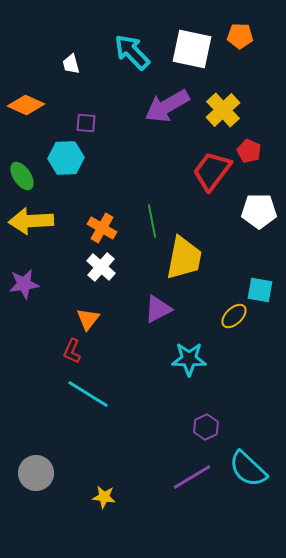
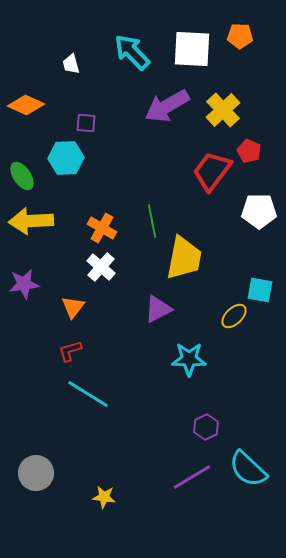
white square: rotated 9 degrees counterclockwise
orange triangle: moved 15 px left, 12 px up
red L-shape: moved 2 px left; rotated 50 degrees clockwise
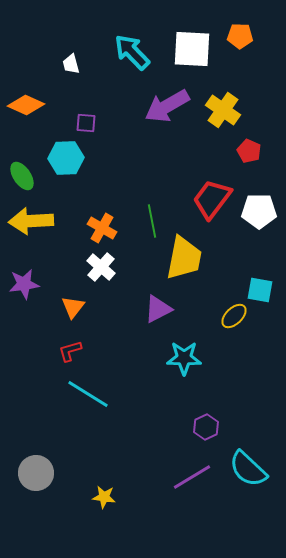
yellow cross: rotated 12 degrees counterclockwise
red trapezoid: moved 28 px down
cyan star: moved 5 px left, 1 px up
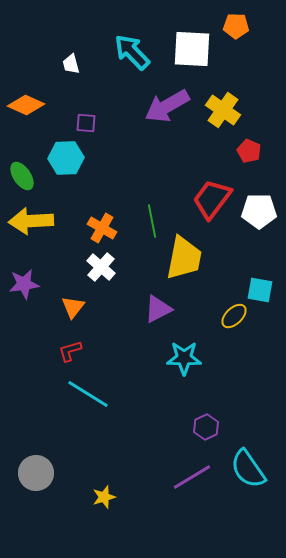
orange pentagon: moved 4 px left, 10 px up
cyan semicircle: rotated 12 degrees clockwise
yellow star: rotated 25 degrees counterclockwise
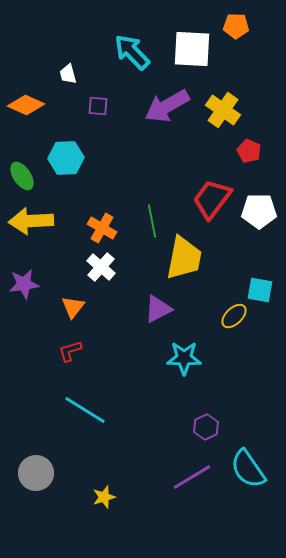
white trapezoid: moved 3 px left, 10 px down
purple square: moved 12 px right, 17 px up
cyan line: moved 3 px left, 16 px down
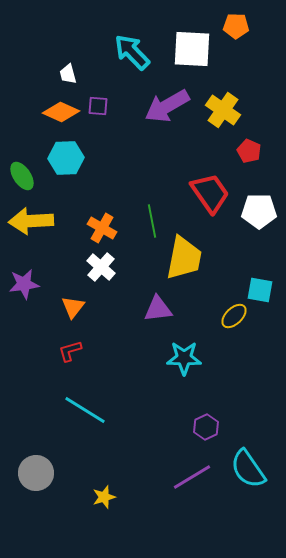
orange diamond: moved 35 px right, 7 px down
red trapezoid: moved 2 px left, 6 px up; rotated 108 degrees clockwise
purple triangle: rotated 20 degrees clockwise
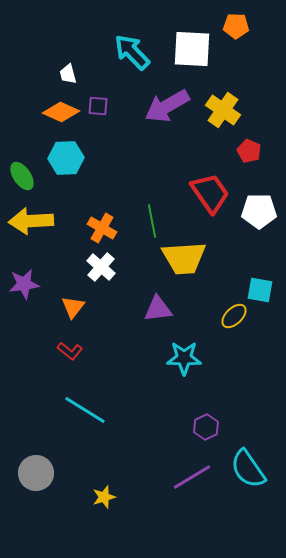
yellow trapezoid: rotated 75 degrees clockwise
red L-shape: rotated 125 degrees counterclockwise
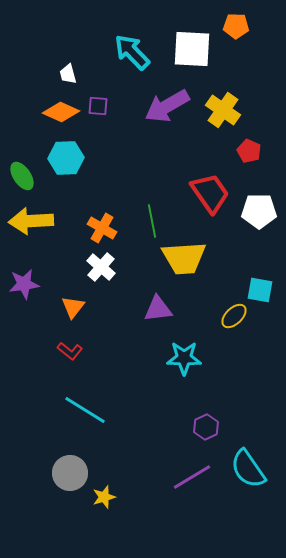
gray circle: moved 34 px right
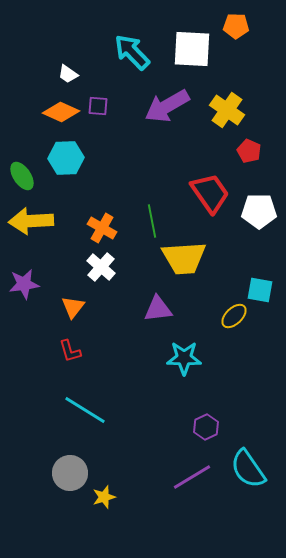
white trapezoid: rotated 40 degrees counterclockwise
yellow cross: moved 4 px right
red L-shape: rotated 35 degrees clockwise
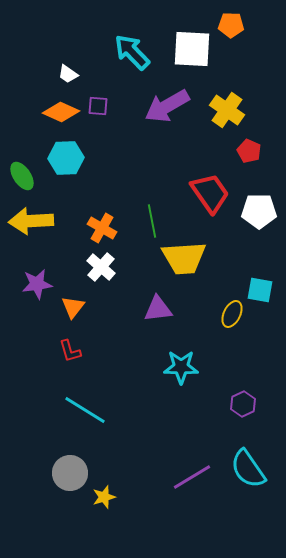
orange pentagon: moved 5 px left, 1 px up
purple star: moved 13 px right
yellow ellipse: moved 2 px left, 2 px up; rotated 20 degrees counterclockwise
cyan star: moved 3 px left, 9 px down
purple hexagon: moved 37 px right, 23 px up
